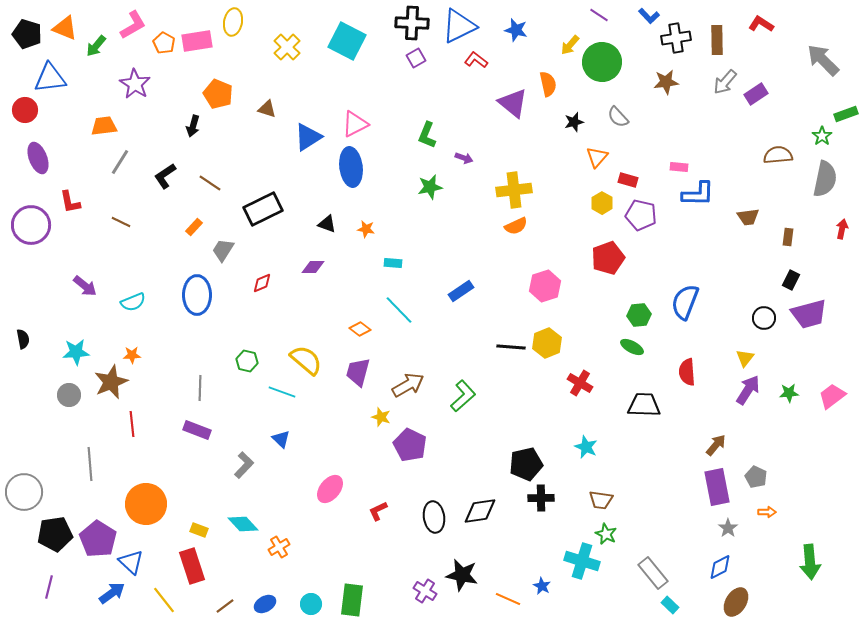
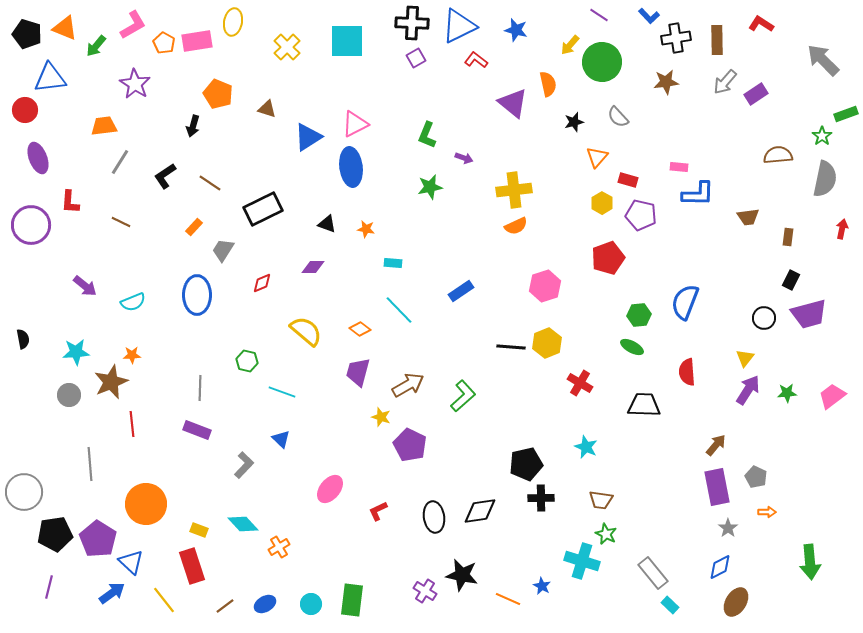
cyan square at (347, 41): rotated 27 degrees counterclockwise
red L-shape at (70, 202): rotated 15 degrees clockwise
yellow semicircle at (306, 360): moved 29 px up
green star at (789, 393): moved 2 px left
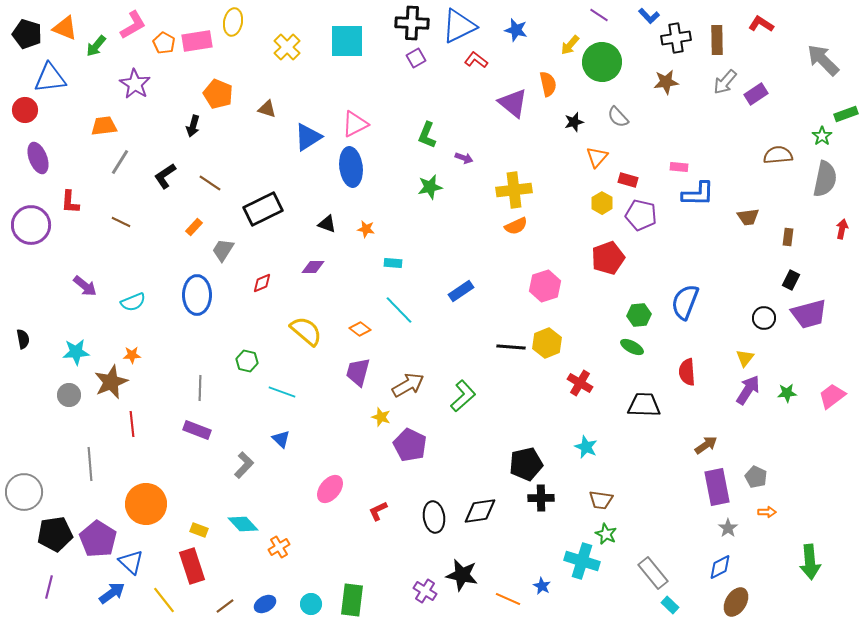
brown arrow at (716, 445): moved 10 px left; rotated 15 degrees clockwise
